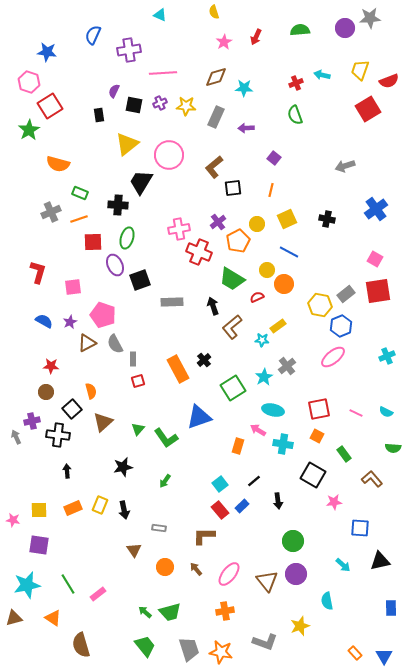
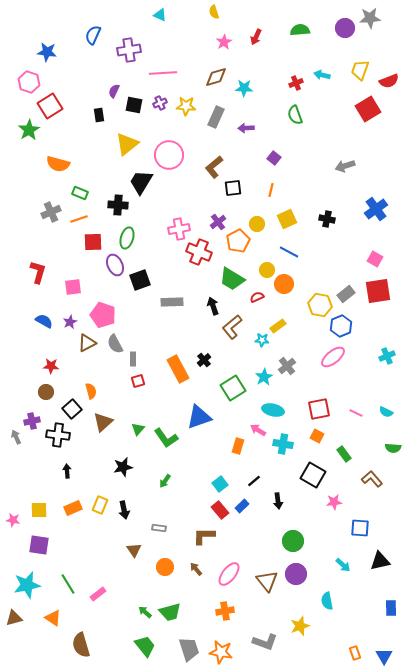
orange rectangle at (355, 653): rotated 24 degrees clockwise
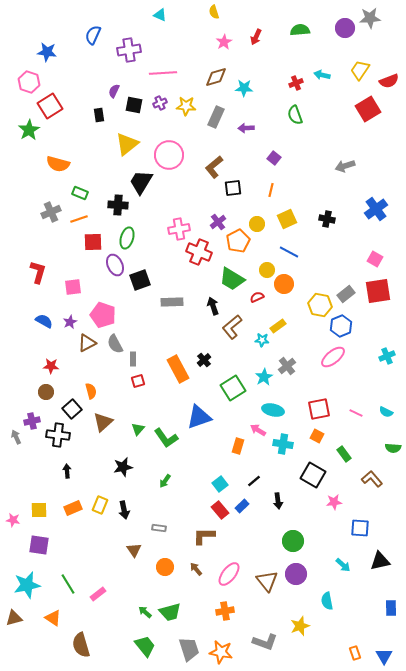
yellow trapezoid at (360, 70): rotated 15 degrees clockwise
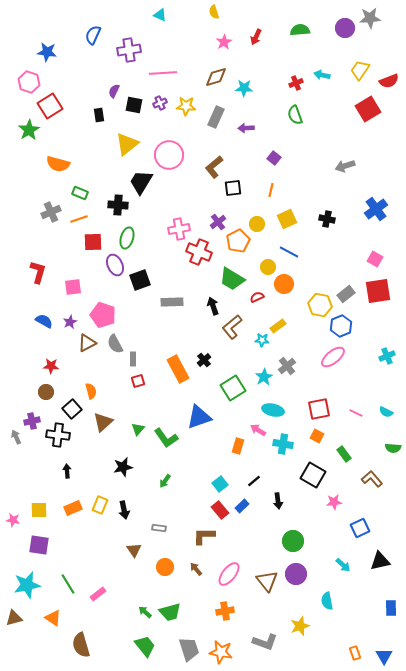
yellow circle at (267, 270): moved 1 px right, 3 px up
blue square at (360, 528): rotated 30 degrees counterclockwise
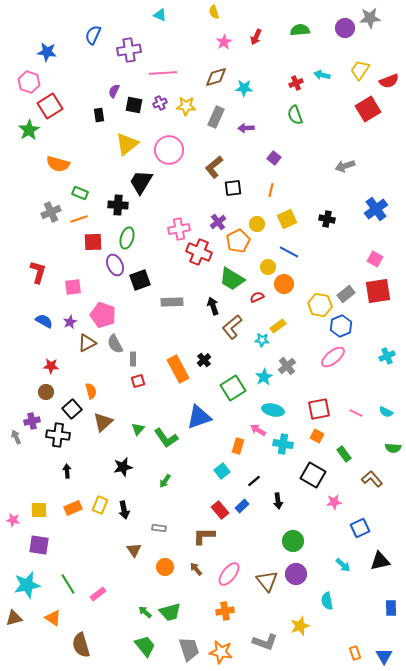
pink circle at (169, 155): moved 5 px up
cyan square at (220, 484): moved 2 px right, 13 px up
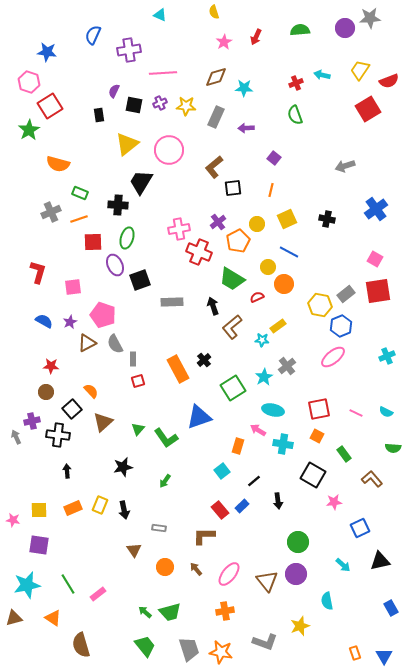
orange semicircle at (91, 391): rotated 28 degrees counterclockwise
green circle at (293, 541): moved 5 px right, 1 px down
blue rectangle at (391, 608): rotated 28 degrees counterclockwise
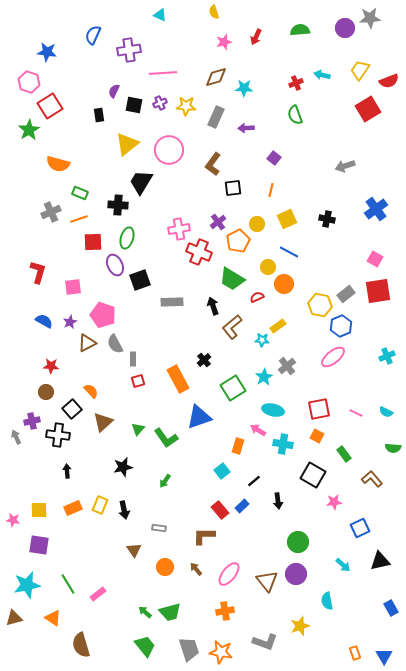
pink star at (224, 42): rotated 14 degrees clockwise
brown L-shape at (214, 167): moved 1 px left, 3 px up; rotated 15 degrees counterclockwise
orange rectangle at (178, 369): moved 10 px down
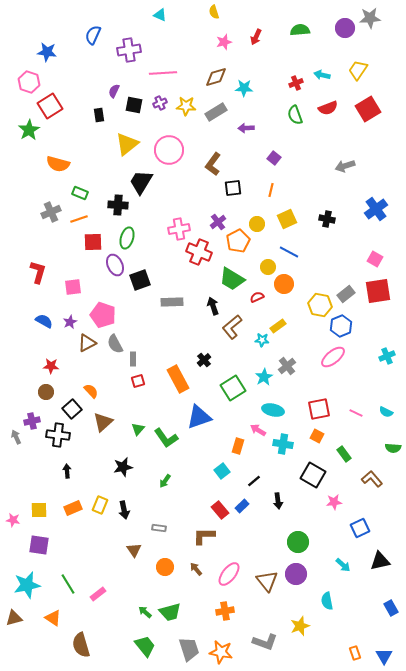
yellow trapezoid at (360, 70): moved 2 px left
red semicircle at (389, 81): moved 61 px left, 27 px down
gray rectangle at (216, 117): moved 5 px up; rotated 35 degrees clockwise
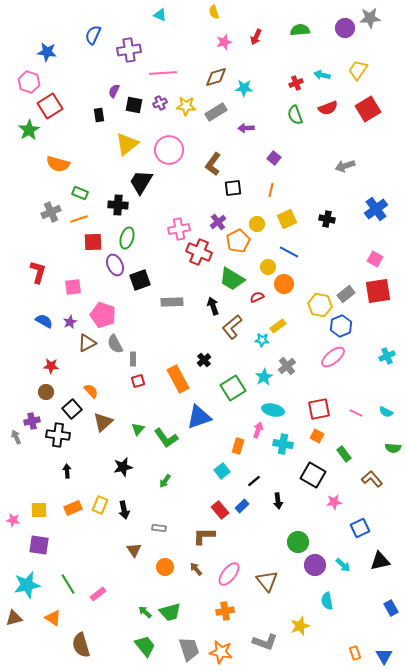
pink arrow at (258, 430): rotated 77 degrees clockwise
purple circle at (296, 574): moved 19 px right, 9 px up
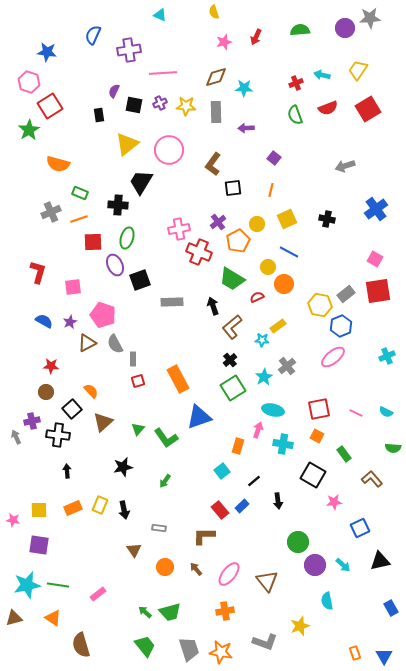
gray rectangle at (216, 112): rotated 60 degrees counterclockwise
black cross at (204, 360): moved 26 px right
green line at (68, 584): moved 10 px left, 1 px down; rotated 50 degrees counterclockwise
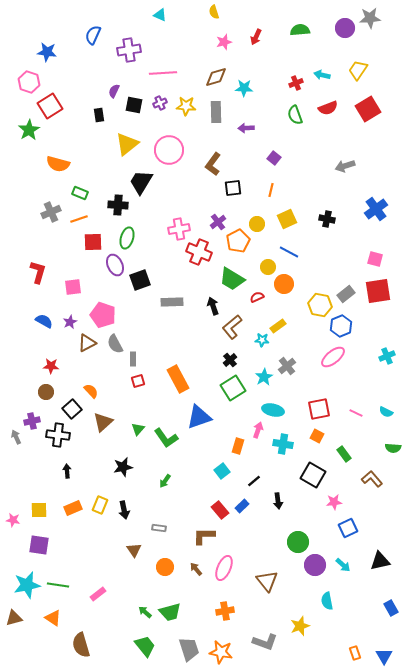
pink square at (375, 259): rotated 14 degrees counterclockwise
blue square at (360, 528): moved 12 px left
pink ellipse at (229, 574): moved 5 px left, 6 px up; rotated 15 degrees counterclockwise
